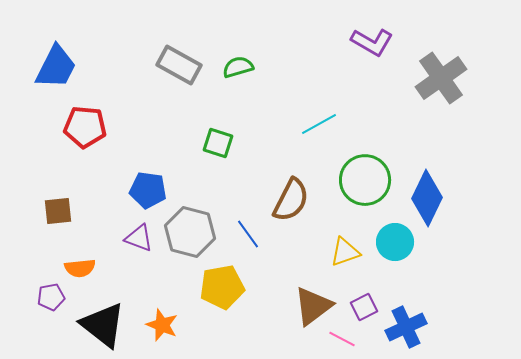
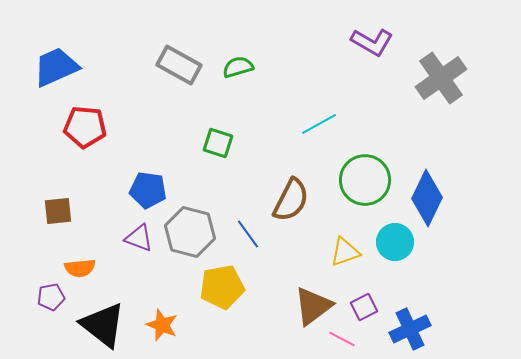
blue trapezoid: rotated 141 degrees counterclockwise
blue cross: moved 4 px right, 2 px down
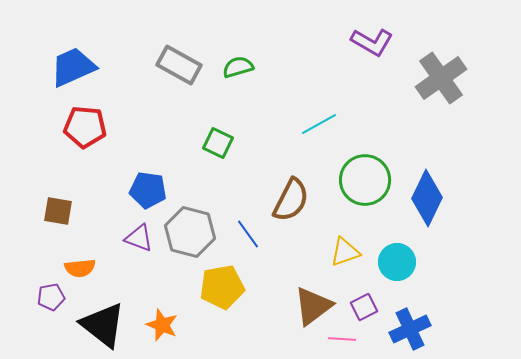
blue trapezoid: moved 17 px right
green square: rotated 8 degrees clockwise
brown square: rotated 16 degrees clockwise
cyan circle: moved 2 px right, 20 px down
pink line: rotated 24 degrees counterclockwise
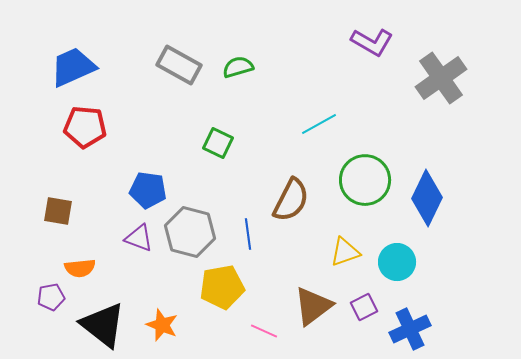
blue line: rotated 28 degrees clockwise
pink line: moved 78 px left, 8 px up; rotated 20 degrees clockwise
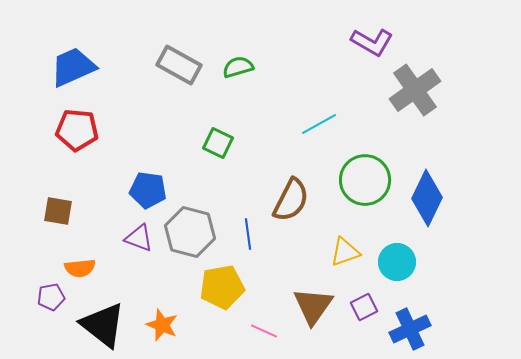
gray cross: moved 26 px left, 12 px down
red pentagon: moved 8 px left, 3 px down
brown triangle: rotated 18 degrees counterclockwise
